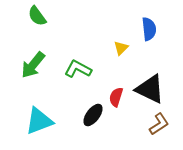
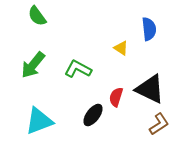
yellow triangle: rotated 42 degrees counterclockwise
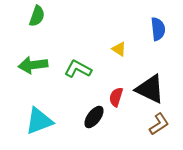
green semicircle: rotated 125 degrees counterclockwise
blue semicircle: moved 9 px right
yellow triangle: moved 2 px left, 1 px down
green arrow: rotated 44 degrees clockwise
black ellipse: moved 1 px right, 2 px down
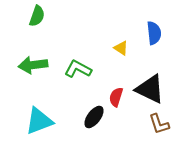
blue semicircle: moved 4 px left, 4 px down
yellow triangle: moved 2 px right, 1 px up
brown L-shape: rotated 105 degrees clockwise
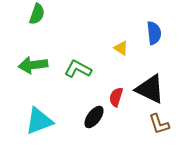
green semicircle: moved 2 px up
